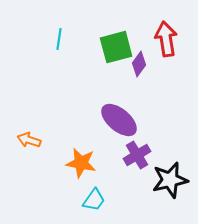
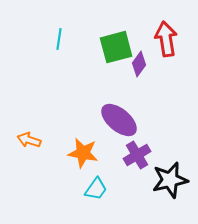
orange star: moved 2 px right, 10 px up
cyan trapezoid: moved 2 px right, 11 px up
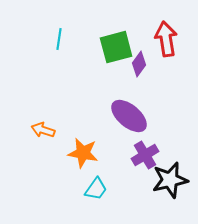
purple ellipse: moved 10 px right, 4 px up
orange arrow: moved 14 px right, 10 px up
purple cross: moved 8 px right
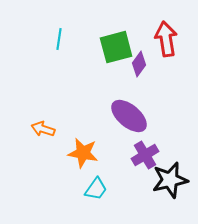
orange arrow: moved 1 px up
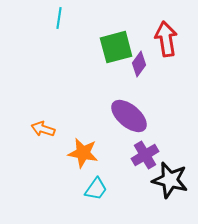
cyan line: moved 21 px up
black star: rotated 27 degrees clockwise
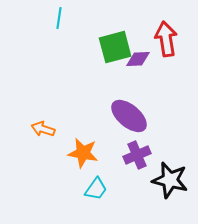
green square: moved 1 px left
purple diamond: moved 1 px left, 5 px up; rotated 50 degrees clockwise
purple cross: moved 8 px left; rotated 8 degrees clockwise
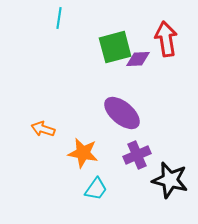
purple ellipse: moved 7 px left, 3 px up
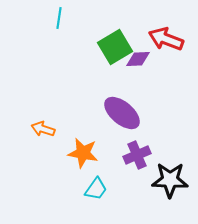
red arrow: rotated 60 degrees counterclockwise
green square: rotated 16 degrees counterclockwise
black star: rotated 12 degrees counterclockwise
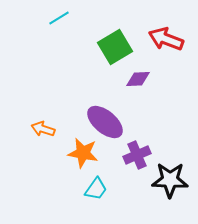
cyan line: rotated 50 degrees clockwise
purple diamond: moved 20 px down
purple ellipse: moved 17 px left, 9 px down
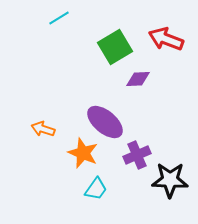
orange star: rotated 12 degrees clockwise
